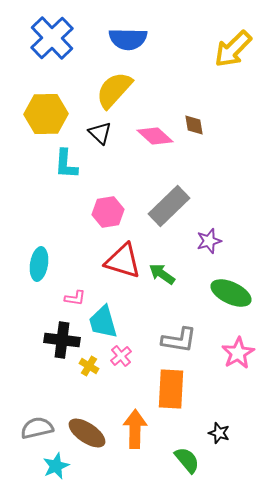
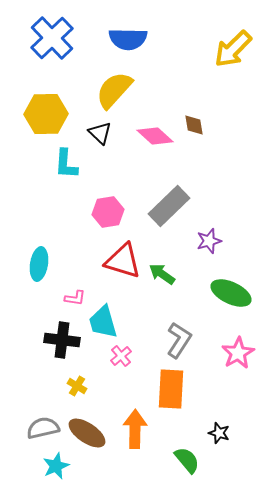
gray L-shape: rotated 66 degrees counterclockwise
yellow cross: moved 12 px left, 20 px down
gray semicircle: moved 6 px right
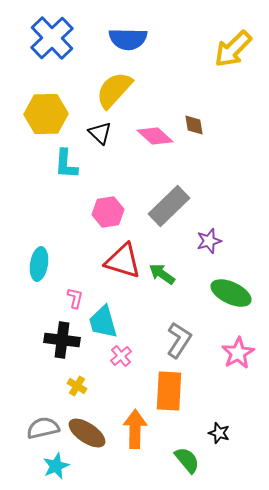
pink L-shape: rotated 85 degrees counterclockwise
orange rectangle: moved 2 px left, 2 px down
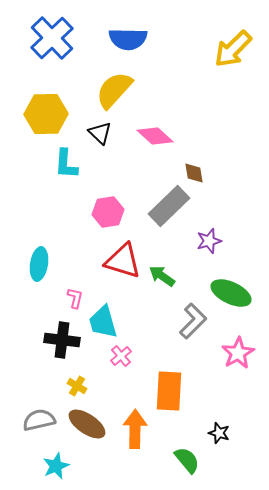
brown diamond: moved 48 px down
green arrow: moved 2 px down
gray L-shape: moved 14 px right, 19 px up; rotated 12 degrees clockwise
gray semicircle: moved 4 px left, 8 px up
brown ellipse: moved 9 px up
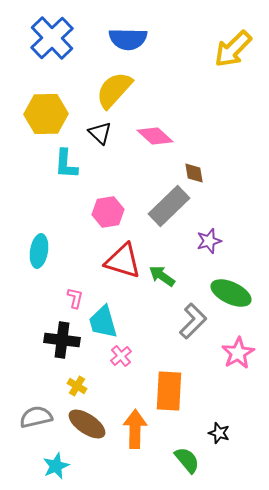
cyan ellipse: moved 13 px up
gray semicircle: moved 3 px left, 3 px up
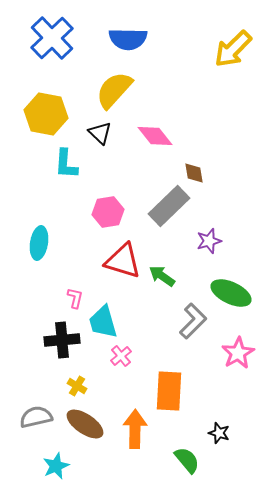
yellow hexagon: rotated 12 degrees clockwise
pink diamond: rotated 9 degrees clockwise
cyan ellipse: moved 8 px up
black cross: rotated 12 degrees counterclockwise
brown ellipse: moved 2 px left
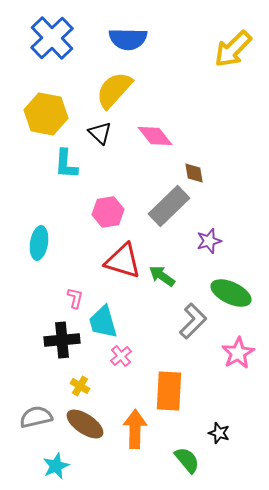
yellow cross: moved 3 px right
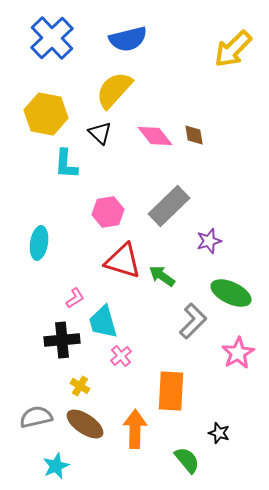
blue semicircle: rotated 15 degrees counterclockwise
brown diamond: moved 38 px up
pink L-shape: rotated 45 degrees clockwise
orange rectangle: moved 2 px right
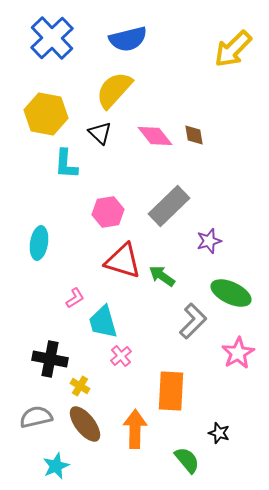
black cross: moved 12 px left, 19 px down; rotated 16 degrees clockwise
brown ellipse: rotated 18 degrees clockwise
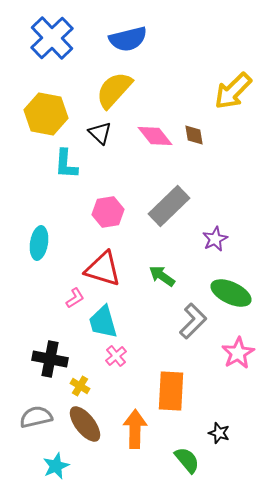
yellow arrow: moved 42 px down
purple star: moved 6 px right, 2 px up; rotated 10 degrees counterclockwise
red triangle: moved 20 px left, 8 px down
pink cross: moved 5 px left
